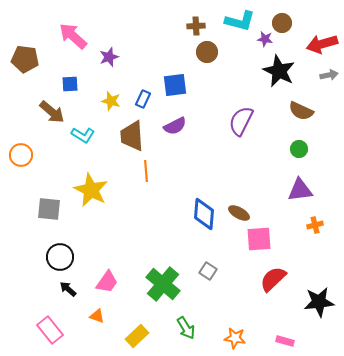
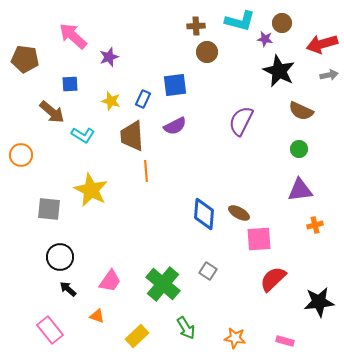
pink trapezoid at (107, 282): moved 3 px right, 1 px up
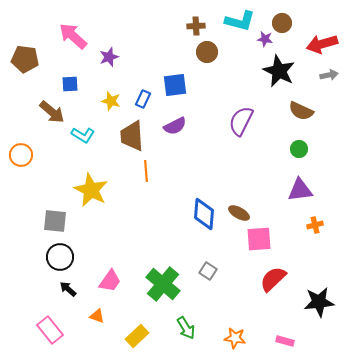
gray square at (49, 209): moved 6 px right, 12 px down
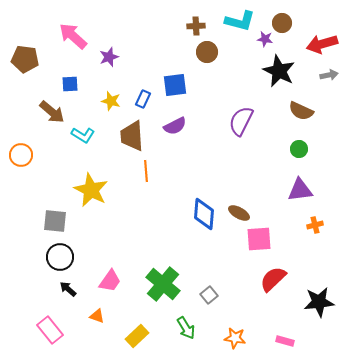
gray square at (208, 271): moved 1 px right, 24 px down; rotated 18 degrees clockwise
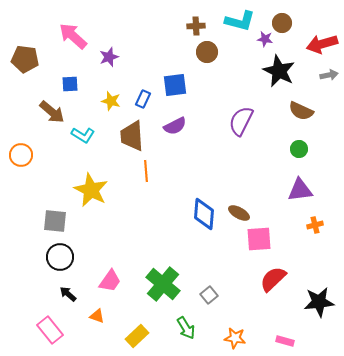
black arrow at (68, 289): moved 5 px down
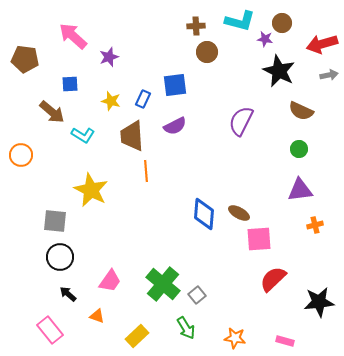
gray square at (209, 295): moved 12 px left
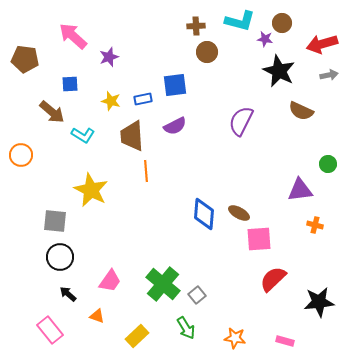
blue rectangle at (143, 99): rotated 54 degrees clockwise
green circle at (299, 149): moved 29 px right, 15 px down
orange cross at (315, 225): rotated 28 degrees clockwise
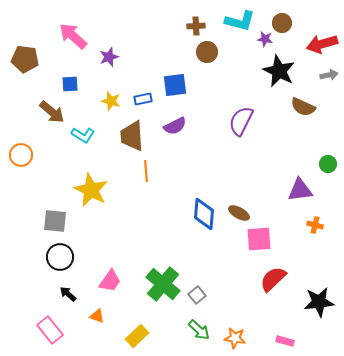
brown semicircle at (301, 111): moved 2 px right, 4 px up
green arrow at (186, 328): moved 13 px right, 2 px down; rotated 15 degrees counterclockwise
